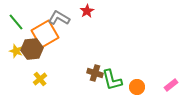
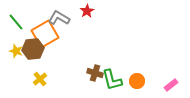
brown hexagon: moved 1 px right
orange circle: moved 6 px up
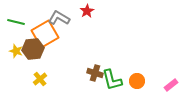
green line: rotated 36 degrees counterclockwise
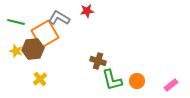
red star: rotated 24 degrees clockwise
brown cross: moved 3 px right, 12 px up
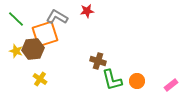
gray L-shape: moved 2 px left, 1 px up
green line: moved 3 px up; rotated 30 degrees clockwise
orange square: rotated 12 degrees clockwise
yellow cross: rotated 16 degrees counterclockwise
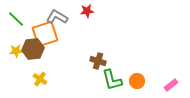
yellow star: rotated 24 degrees counterclockwise
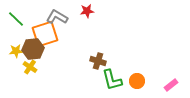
yellow cross: moved 10 px left, 12 px up
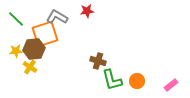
brown hexagon: moved 1 px right
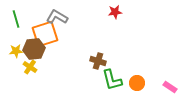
red star: moved 28 px right, 1 px down
green line: rotated 30 degrees clockwise
orange circle: moved 2 px down
pink rectangle: moved 1 px left, 2 px down; rotated 72 degrees clockwise
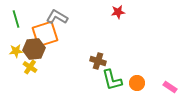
red star: moved 3 px right
